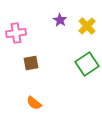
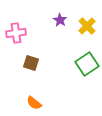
brown square: rotated 28 degrees clockwise
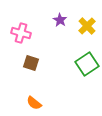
pink cross: moved 5 px right; rotated 24 degrees clockwise
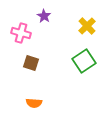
purple star: moved 16 px left, 4 px up
green square: moved 3 px left, 3 px up
orange semicircle: rotated 35 degrees counterclockwise
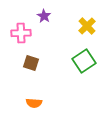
pink cross: rotated 18 degrees counterclockwise
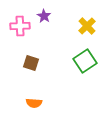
pink cross: moved 1 px left, 7 px up
green square: moved 1 px right
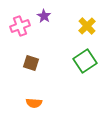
pink cross: rotated 18 degrees counterclockwise
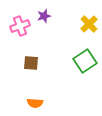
purple star: rotated 24 degrees clockwise
yellow cross: moved 2 px right, 2 px up
brown square: rotated 14 degrees counterclockwise
orange semicircle: moved 1 px right
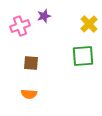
green square: moved 2 px left, 5 px up; rotated 30 degrees clockwise
orange semicircle: moved 6 px left, 9 px up
